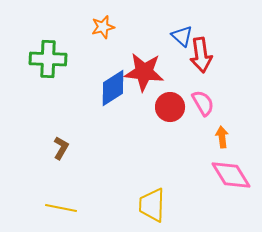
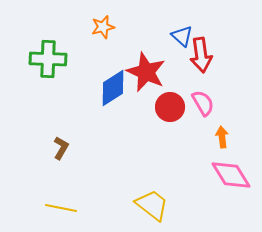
red star: moved 2 px right; rotated 18 degrees clockwise
yellow trapezoid: rotated 126 degrees clockwise
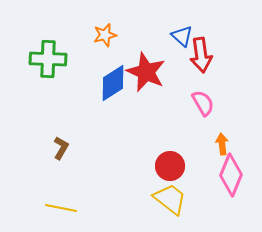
orange star: moved 2 px right, 8 px down
blue diamond: moved 5 px up
red circle: moved 59 px down
orange arrow: moved 7 px down
pink diamond: rotated 54 degrees clockwise
yellow trapezoid: moved 18 px right, 6 px up
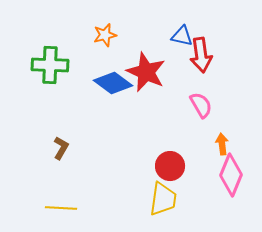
blue triangle: rotated 30 degrees counterclockwise
green cross: moved 2 px right, 6 px down
blue diamond: rotated 69 degrees clockwise
pink semicircle: moved 2 px left, 2 px down
yellow trapezoid: moved 7 px left; rotated 60 degrees clockwise
yellow line: rotated 8 degrees counterclockwise
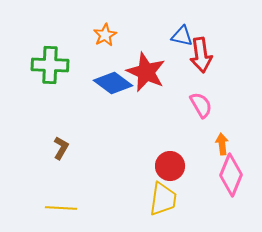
orange star: rotated 15 degrees counterclockwise
